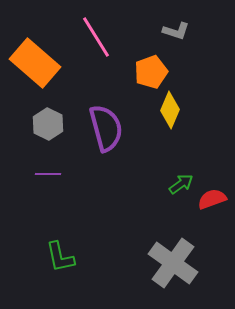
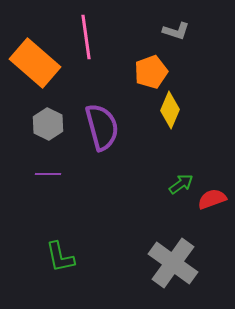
pink line: moved 10 px left; rotated 24 degrees clockwise
purple semicircle: moved 4 px left, 1 px up
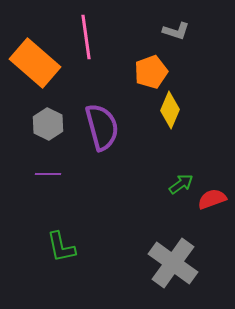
green L-shape: moved 1 px right, 10 px up
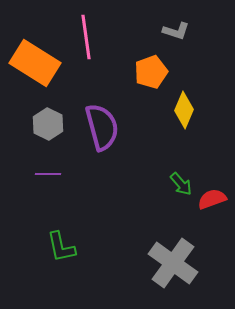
orange rectangle: rotated 9 degrees counterclockwise
yellow diamond: moved 14 px right
green arrow: rotated 85 degrees clockwise
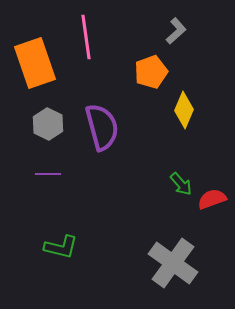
gray L-shape: rotated 60 degrees counterclockwise
orange rectangle: rotated 39 degrees clockwise
green L-shape: rotated 64 degrees counterclockwise
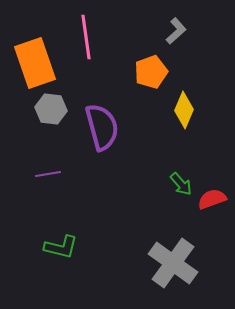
gray hexagon: moved 3 px right, 15 px up; rotated 20 degrees counterclockwise
purple line: rotated 10 degrees counterclockwise
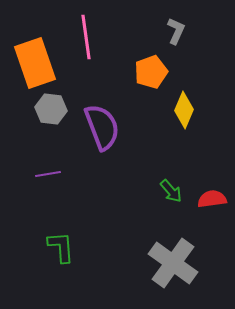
gray L-shape: rotated 24 degrees counterclockwise
purple semicircle: rotated 6 degrees counterclockwise
green arrow: moved 10 px left, 7 px down
red semicircle: rotated 12 degrees clockwise
green L-shape: rotated 108 degrees counterclockwise
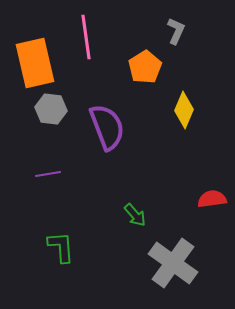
orange rectangle: rotated 6 degrees clockwise
orange pentagon: moved 6 px left, 5 px up; rotated 12 degrees counterclockwise
purple semicircle: moved 5 px right
green arrow: moved 36 px left, 24 px down
